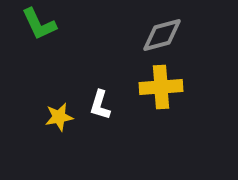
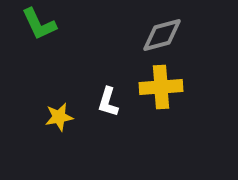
white L-shape: moved 8 px right, 3 px up
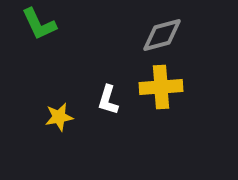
white L-shape: moved 2 px up
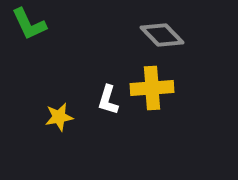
green L-shape: moved 10 px left
gray diamond: rotated 60 degrees clockwise
yellow cross: moved 9 px left, 1 px down
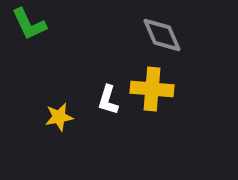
gray diamond: rotated 21 degrees clockwise
yellow cross: moved 1 px down; rotated 9 degrees clockwise
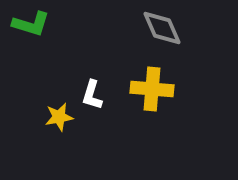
green L-shape: moved 2 px right; rotated 48 degrees counterclockwise
gray diamond: moved 7 px up
white L-shape: moved 16 px left, 5 px up
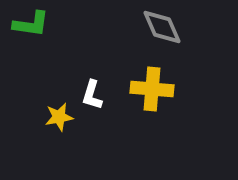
green L-shape: rotated 9 degrees counterclockwise
gray diamond: moved 1 px up
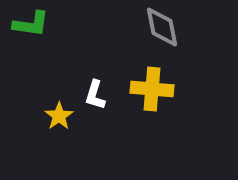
gray diamond: rotated 12 degrees clockwise
white L-shape: moved 3 px right
yellow star: moved 1 px up; rotated 24 degrees counterclockwise
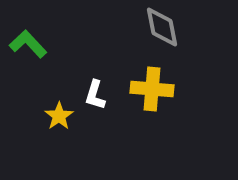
green L-shape: moved 3 px left, 20 px down; rotated 141 degrees counterclockwise
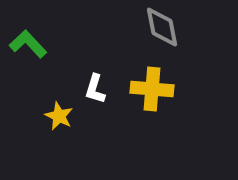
white L-shape: moved 6 px up
yellow star: rotated 12 degrees counterclockwise
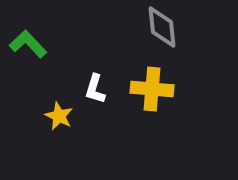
gray diamond: rotated 6 degrees clockwise
